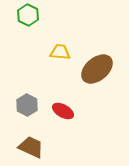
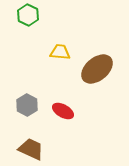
brown trapezoid: moved 2 px down
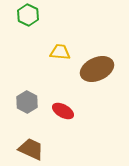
brown ellipse: rotated 16 degrees clockwise
gray hexagon: moved 3 px up
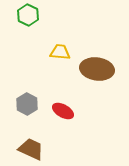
brown ellipse: rotated 32 degrees clockwise
gray hexagon: moved 2 px down
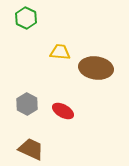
green hexagon: moved 2 px left, 3 px down
brown ellipse: moved 1 px left, 1 px up
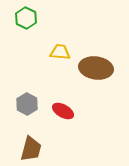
brown trapezoid: rotated 80 degrees clockwise
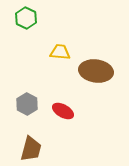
brown ellipse: moved 3 px down
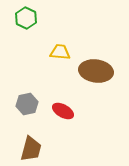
gray hexagon: rotated 20 degrees clockwise
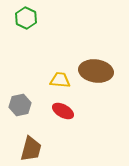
yellow trapezoid: moved 28 px down
gray hexagon: moved 7 px left, 1 px down
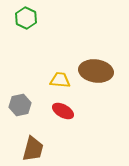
brown trapezoid: moved 2 px right
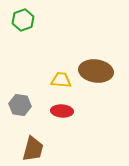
green hexagon: moved 3 px left, 2 px down; rotated 15 degrees clockwise
yellow trapezoid: moved 1 px right
gray hexagon: rotated 20 degrees clockwise
red ellipse: moved 1 px left; rotated 25 degrees counterclockwise
